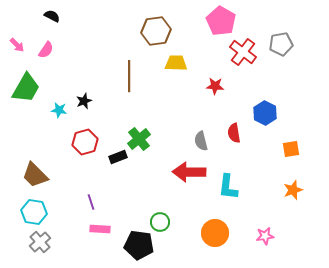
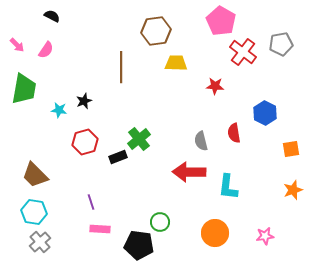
brown line: moved 8 px left, 9 px up
green trapezoid: moved 2 px left, 1 px down; rotated 20 degrees counterclockwise
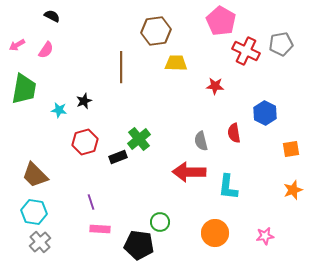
pink arrow: rotated 105 degrees clockwise
red cross: moved 3 px right, 1 px up; rotated 12 degrees counterclockwise
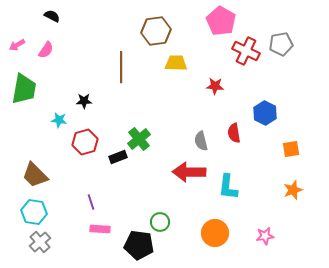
black star: rotated 21 degrees clockwise
cyan star: moved 10 px down
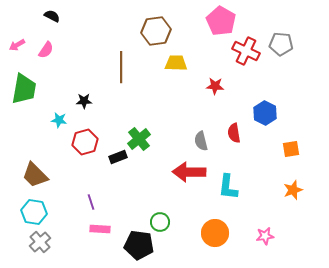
gray pentagon: rotated 15 degrees clockwise
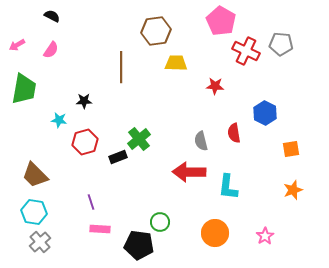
pink semicircle: moved 5 px right
pink star: rotated 24 degrees counterclockwise
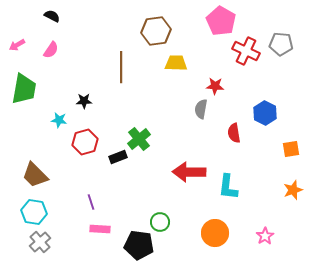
gray semicircle: moved 32 px up; rotated 24 degrees clockwise
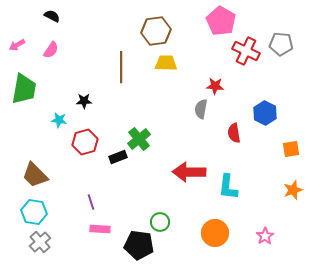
yellow trapezoid: moved 10 px left
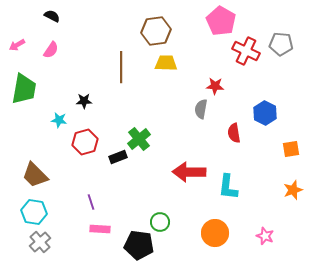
pink star: rotated 18 degrees counterclockwise
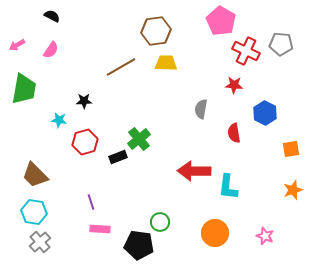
brown line: rotated 60 degrees clockwise
red star: moved 19 px right, 1 px up
red arrow: moved 5 px right, 1 px up
